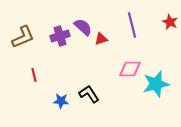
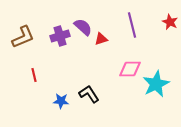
cyan star: rotated 12 degrees counterclockwise
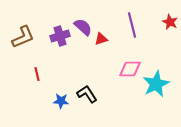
red line: moved 3 px right, 1 px up
black L-shape: moved 2 px left
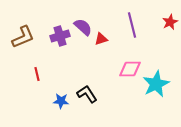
red star: rotated 21 degrees clockwise
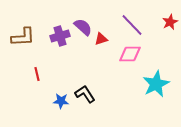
purple line: rotated 30 degrees counterclockwise
brown L-shape: rotated 20 degrees clockwise
pink diamond: moved 15 px up
black L-shape: moved 2 px left
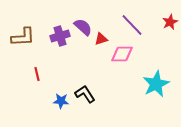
pink diamond: moved 8 px left
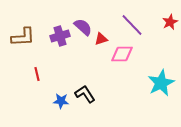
cyan star: moved 5 px right, 1 px up
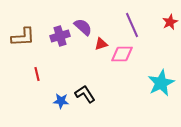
purple line: rotated 20 degrees clockwise
red triangle: moved 5 px down
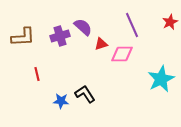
cyan star: moved 4 px up
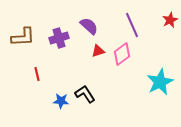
red star: moved 2 px up
purple semicircle: moved 6 px right, 1 px up
purple cross: moved 1 px left, 2 px down
red triangle: moved 3 px left, 7 px down
pink diamond: rotated 35 degrees counterclockwise
cyan star: moved 1 px left, 3 px down
